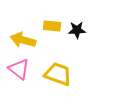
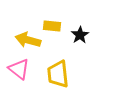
black star: moved 3 px right, 5 px down; rotated 30 degrees counterclockwise
yellow arrow: moved 5 px right
yellow trapezoid: rotated 116 degrees counterclockwise
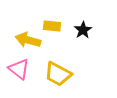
black star: moved 3 px right, 5 px up
yellow trapezoid: rotated 56 degrees counterclockwise
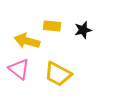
black star: rotated 18 degrees clockwise
yellow arrow: moved 1 px left, 1 px down
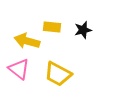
yellow rectangle: moved 1 px down
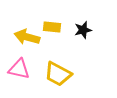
yellow arrow: moved 4 px up
pink triangle: rotated 25 degrees counterclockwise
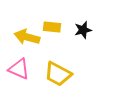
pink triangle: rotated 10 degrees clockwise
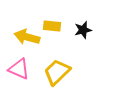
yellow rectangle: moved 1 px up
yellow trapezoid: moved 1 px left, 2 px up; rotated 108 degrees clockwise
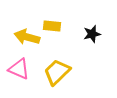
black star: moved 9 px right, 4 px down
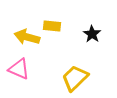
black star: rotated 24 degrees counterclockwise
yellow trapezoid: moved 18 px right, 6 px down
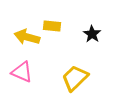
pink triangle: moved 3 px right, 3 px down
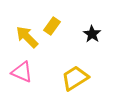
yellow rectangle: rotated 60 degrees counterclockwise
yellow arrow: rotated 30 degrees clockwise
yellow trapezoid: rotated 12 degrees clockwise
